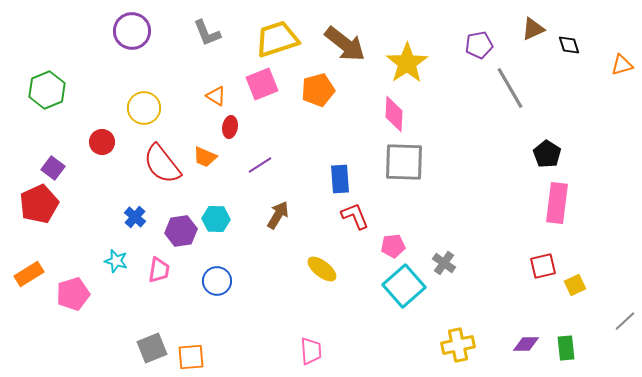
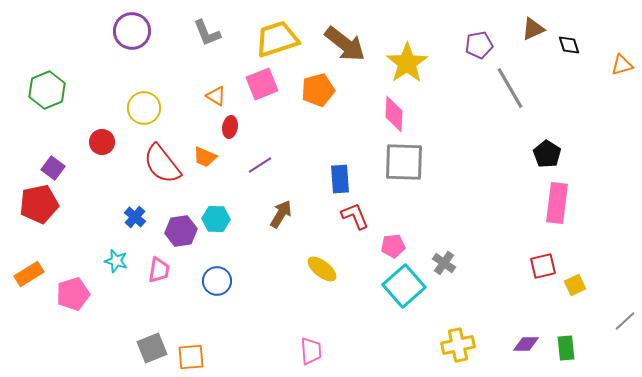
red pentagon at (39, 204): rotated 12 degrees clockwise
brown arrow at (278, 215): moved 3 px right, 1 px up
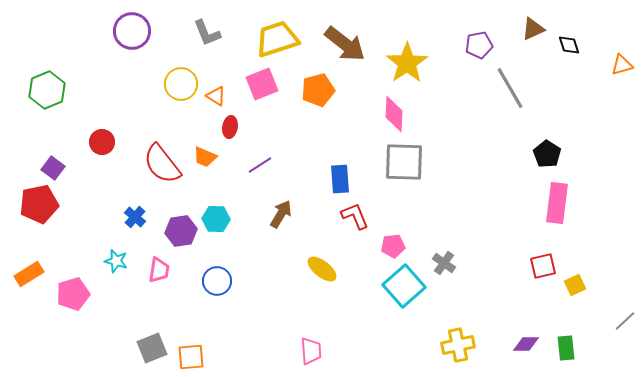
yellow circle at (144, 108): moved 37 px right, 24 px up
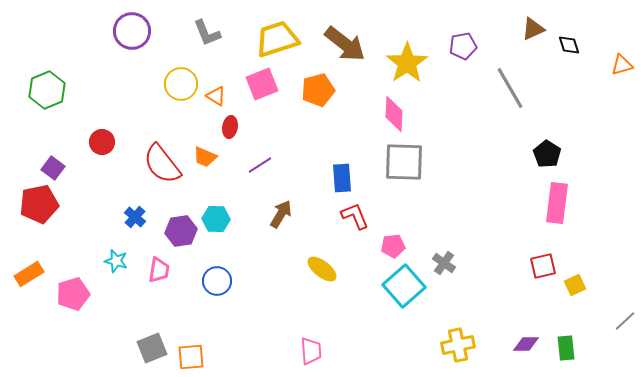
purple pentagon at (479, 45): moved 16 px left, 1 px down
blue rectangle at (340, 179): moved 2 px right, 1 px up
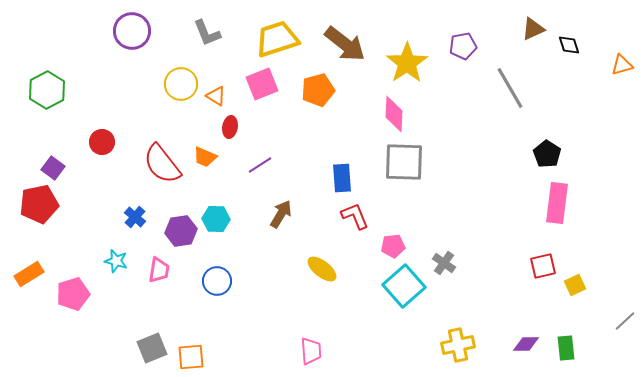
green hexagon at (47, 90): rotated 6 degrees counterclockwise
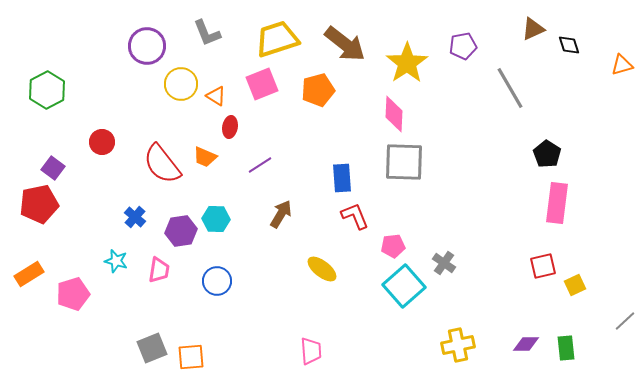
purple circle at (132, 31): moved 15 px right, 15 px down
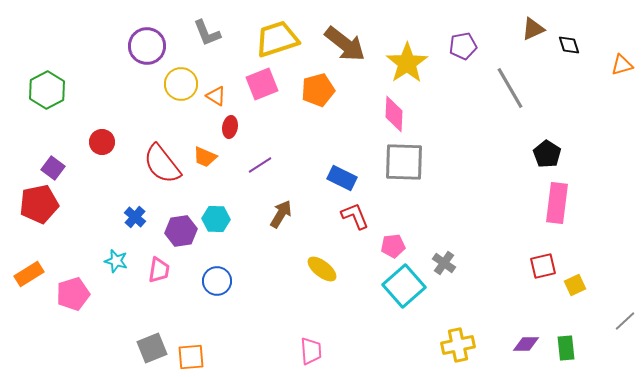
blue rectangle at (342, 178): rotated 60 degrees counterclockwise
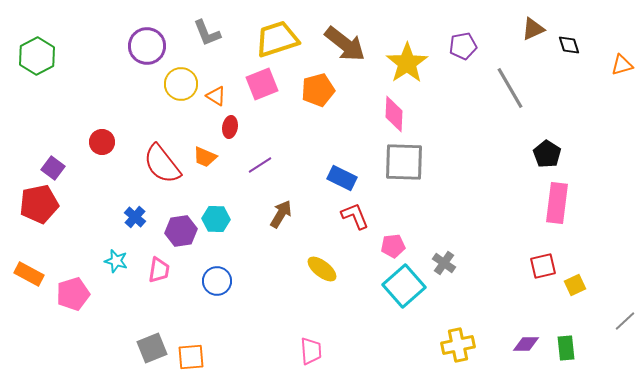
green hexagon at (47, 90): moved 10 px left, 34 px up
orange rectangle at (29, 274): rotated 60 degrees clockwise
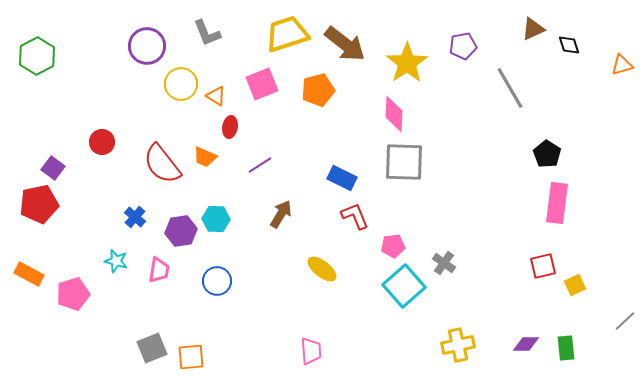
yellow trapezoid at (277, 39): moved 10 px right, 5 px up
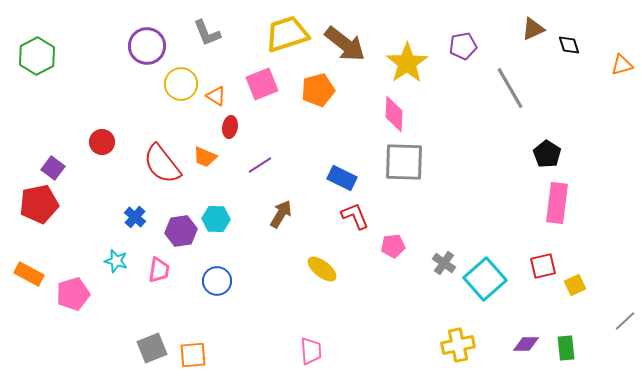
cyan square at (404, 286): moved 81 px right, 7 px up
orange square at (191, 357): moved 2 px right, 2 px up
